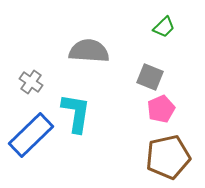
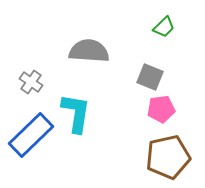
pink pentagon: rotated 16 degrees clockwise
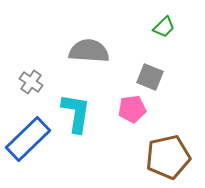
pink pentagon: moved 29 px left
blue rectangle: moved 3 px left, 4 px down
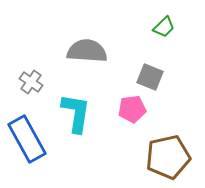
gray semicircle: moved 2 px left
blue rectangle: moved 1 px left; rotated 75 degrees counterclockwise
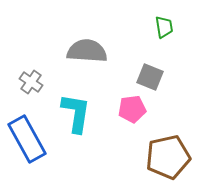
green trapezoid: rotated 55 degrees counterclockwise
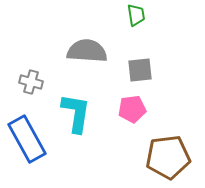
green trapezoid: moved 28 px left, 12 px up
gray square: moved 10 px left, 7 px up; rotated 28 degrees counterclockwise
gray cross: rotated 20 degrees counterclockwise
brown pentagon: rotated 6 degrees clockwise
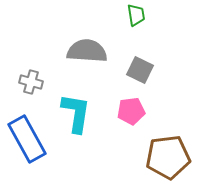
gray square: rotated 32 degrees clockwise
pink pentagon: moved 1 px left, 2 px down
